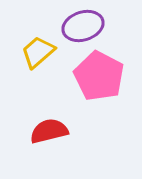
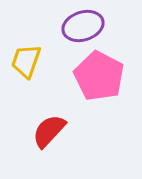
yellow trapezoid: moved 12 px left, 9 px down; rotated 30 degrees counterclockwise
red semicircle: rotated 33 degrees counterclockwise
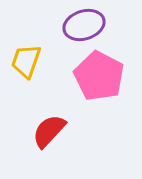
purple ellipse: moved 1 px right, 1 px up
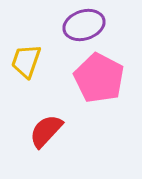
pink pentagon: moved 2 px down
red semicircle: moved 3 px left
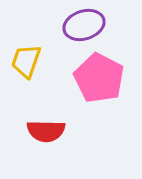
red semicircle: rotated 132 degrees counterclockwise
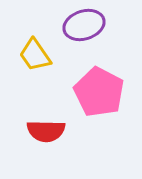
yellow trapezoid: moved 9 px right, 6 px up; rotated 54 degrees counterclockwise
pink pentagon: moved 14 px down
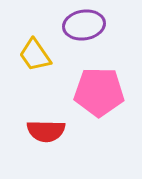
purple ellipse: rotated 9 degrees clockwise
pink pentagon: rotated 27 degrees counterclockwise
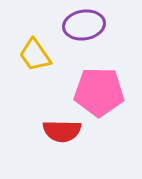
red semicircle: moved 16 px right
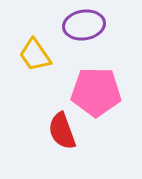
pink pentagon: moved 3 px left
red semicircle: rotated 69 degrees clockwise
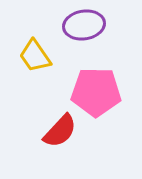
yellow trapezoid: moved 1 px down
red semicircle: moved 2 px left; rotated 117 degrees counterclockwise
